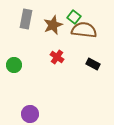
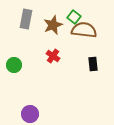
red cross: moved 4 px left, 1 px up
black rectangle: rotated 56 degrees clockwise
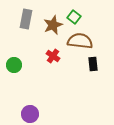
brown semicircle: moved 4 px left, 11 px down
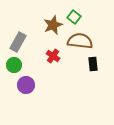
gray rectangle: moved 8 px left, 23 px down; rotated 18 degrees clockwise
purple circle: moved 4 px left, 29 px up
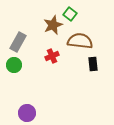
green square: moved 4 px left, 3 px up
red cross: moved 1 px left; rotated 32 degrees clockwise
purple circle: moved 1 px right, 28 px down
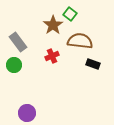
brown star: rotated 12 degrees counterclockwise
gray rectangle: rotated 66 degrees counterclockwise
black rectangle: rotated 64 degrees counterclockwise
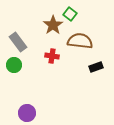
red cross: rotated 32 degrees clockwise
black rectangle: moved 3 px right, 3 px down; rotated 40 degrees counterclockwise
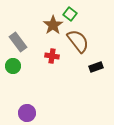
brown semicircle: moved 2 px left; rotated 45 degrees clockwise
green circle: moved 1 px left, 1 px down
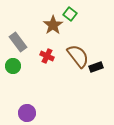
brown semicircle: moved 15 px down
red cross: moved 5 px left; rotated 16 degrees clockwise
